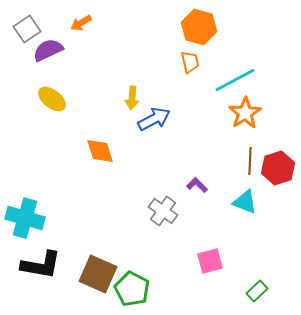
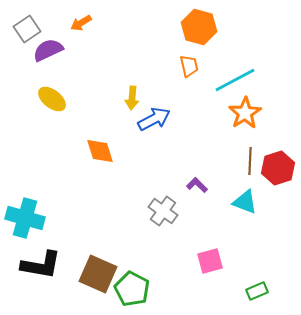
orange trapezoid: moved 1 px left, 4 px down
green rectangle: rotated 20 degrees clockwise
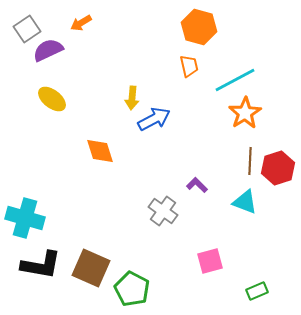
brown square: moved 7 px left, 6 px up
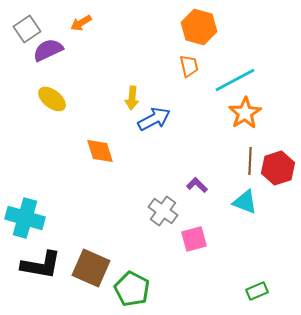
pink square: moved 16 px left, 22 px up
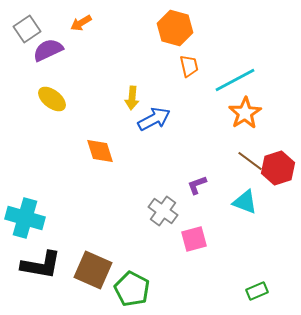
orange hexagon: moved 24 px left, 1 px down
brown line: rotated 56 degrees counterclockwise
purple L-shape: rotated 65 degrees counterclockwise
brown square: moved 2 px right, 2 px down
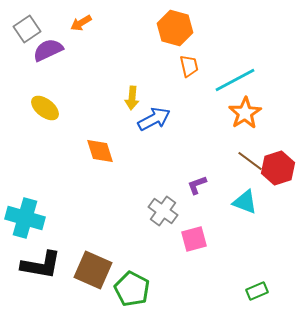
yellow ellipse: moved 7 px left, 9 px down
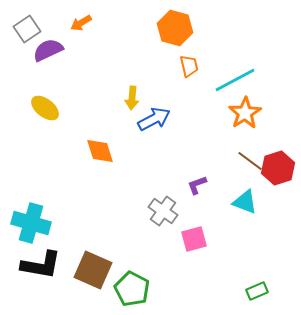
cyan cross: moved 6 px right, 5 px down
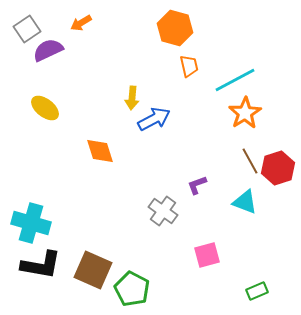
brown line: rotated 24 degrees clockwise
pink square: moved 13 px right, 16 px down
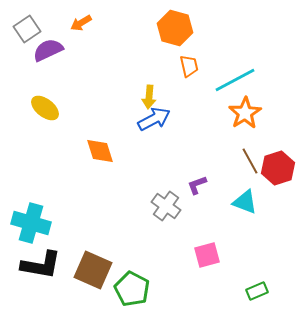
yellow arrow: moved 17 px right, 1 px up
gray cross: moved 3 px right, 5 px up
